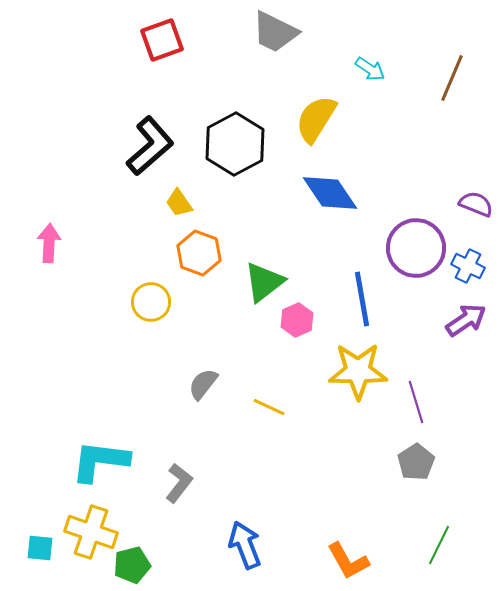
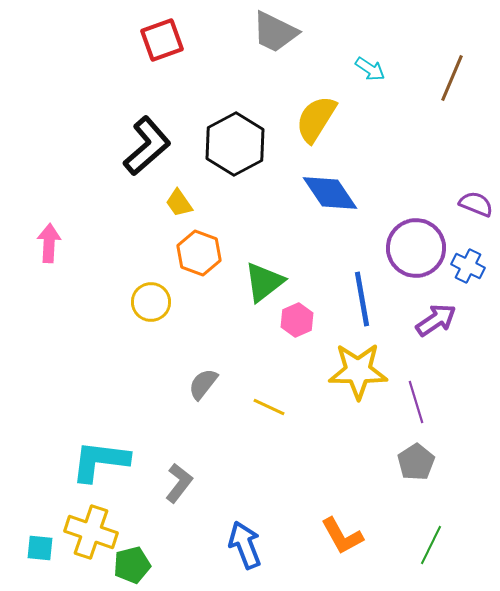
black L-shape: moved 3 px left
purple arrow: moved 30 px left
green line: moved 8 px left
orange L-shape: moved 6 px left, 25 px up
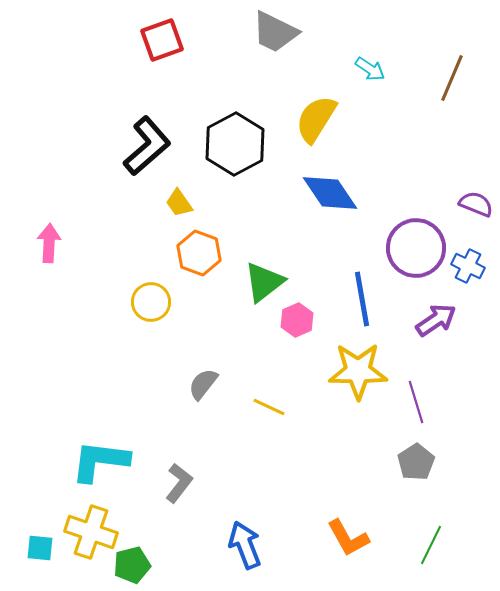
orange L-shape: moved 6 px right, 2 px down
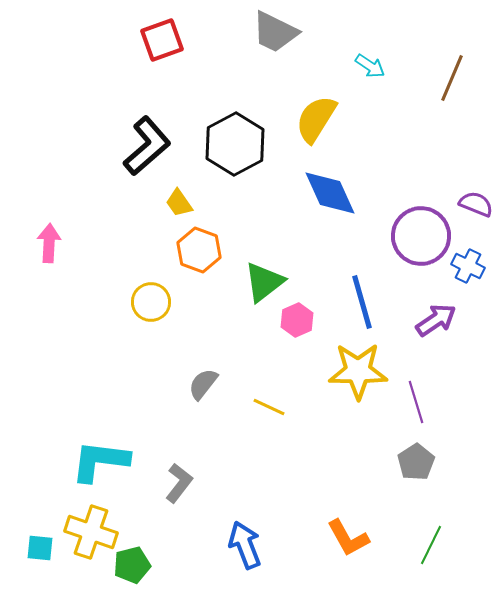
cyan arrow: moved 3 px up
blue diamond: rotated 10 degrees clockwise
purple circle: moved 5 px right, 12 px up
orange hexagon: moved 3 px up
blue line: moved 3 px down; rotated 6 degrees counterclockwise
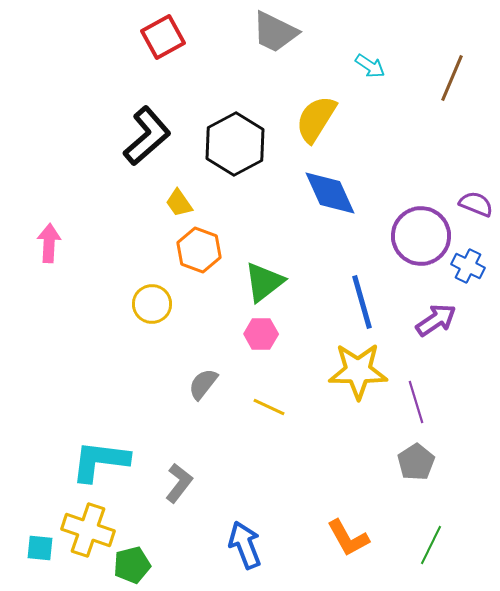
red square: moved 1 px right, 3 px up; rotated 9 degrees counterclockwise
black L-shape: moved 10 px up
yellow circle: moved 1 px right, 2 px down
pink hexagon: moved 36 px left, 14 px down; rotated 24 degrees clockwise
yellow cross: moved 3 px left, 2 px up
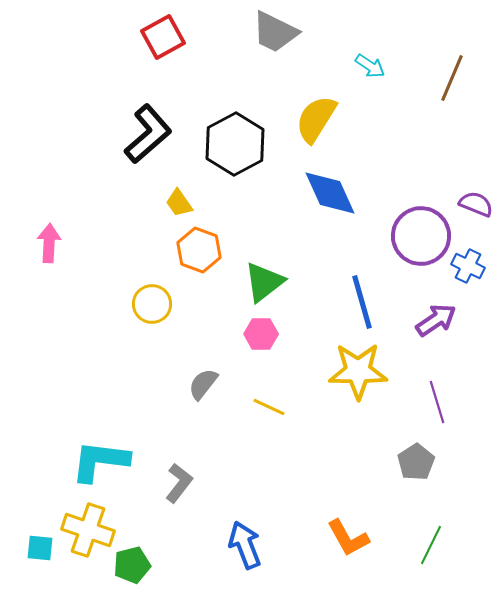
black L-shape: moved 1 px right, 2 px up
purple line: moved 21 px right
